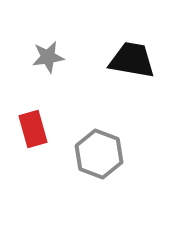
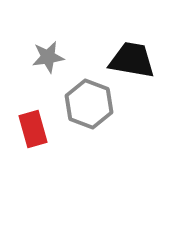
gray hexagon: moved 10 px left, 50 px up
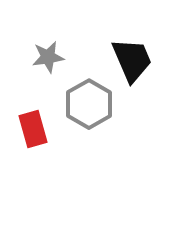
black trapezoid: rotated 57 degrees clockwise
gray hexagon: rotated 9 degrees clockwise
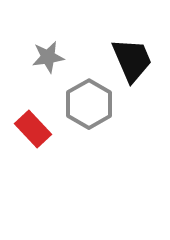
red rectangle: rotated 27 degrees counterclockwise
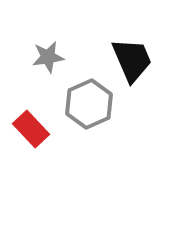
gray hexagon: rotated 6 degrees clockwise
red rectangle: moved 2 px left
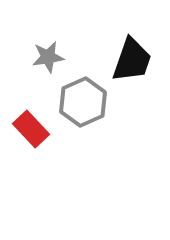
black trapezoid: rotated 42 degrees clockwise
gray hexagon: moved 6 px left, 2 px up
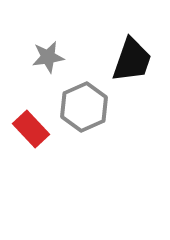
gray hexagon: moved 1 px right, 5 px down
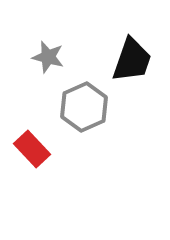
gray star: rotated 24 degrees clockwise
red rectangle: moved 1 px right, 20 px down
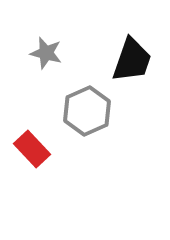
gray star: moved 2 px left, 4 px up
gray hexagon: moved 3 px right, 4 px down
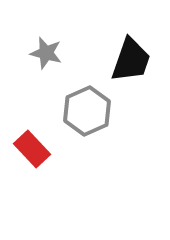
black trapezoid: moved 1 px left
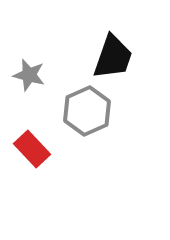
gray star: moved 17 px left, 22 px down
black trapezoid: moved 18 px left, 3 px up
